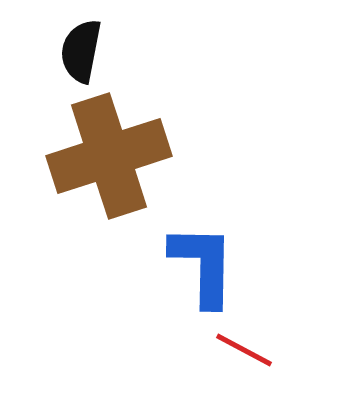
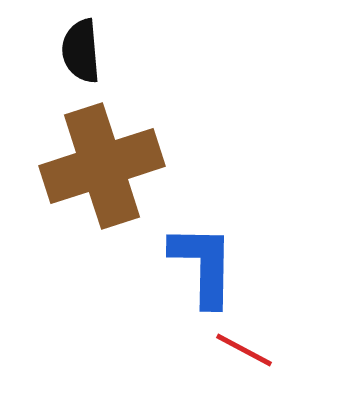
black semicircle: rotated 16 degrees counterclockwise
brown cross: moved 7 px left, 10 px down
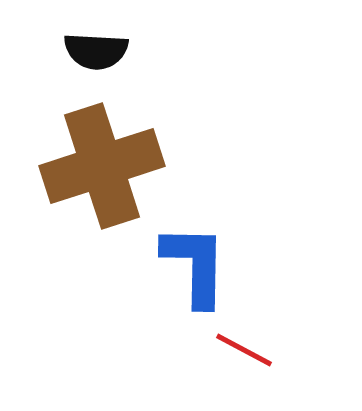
black semicircle: moved 15 px right; rotated 82 degrees counterclockwise
blue L-shape: moved 8 px left
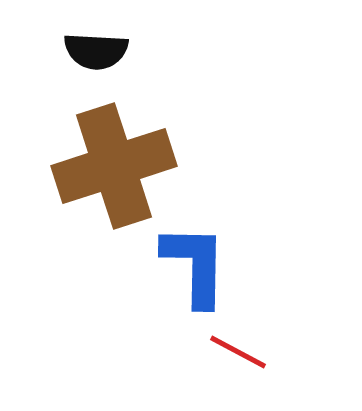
brown cross: moved 12 px right
red line: moved 6 px left, 2 px down
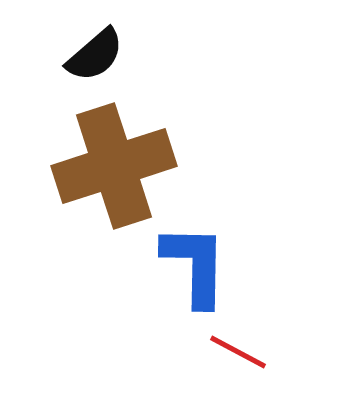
black semicircle: moved 1 px left, 4 px down; rotated 44 degrees counterclockwise
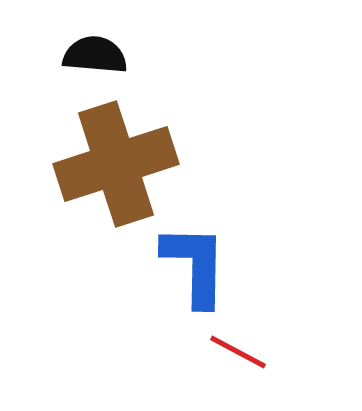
black semicircle: rotated 134 degrees counterclockwise
brown cross: moved 2 px right, 2 px up
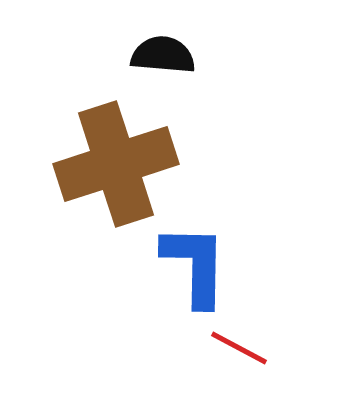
black semicircle: moved 68 px right
red line: moved 1 px right, 4 px up
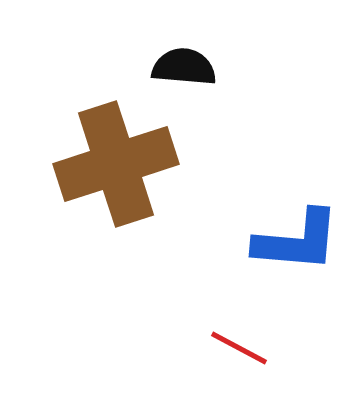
black semicircle: moved 21 px right, 12 px down
blue L-shape: moved 102 px right, 24 px up; rotated 94 degrees clockwise
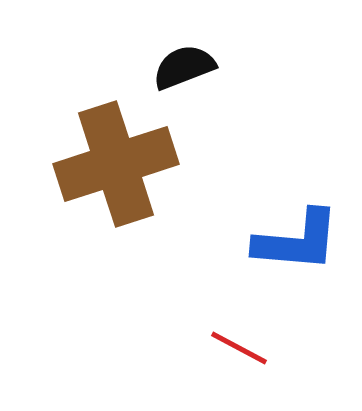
black semicircle: rotated 26 degrees counterclockwise
